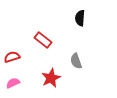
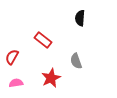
red semicircle: rotated 42 degrees counterclockwise
pink semicircle: moved 3 px right; rotated 16 degrees clockwise
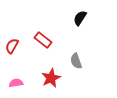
black semicircle: rotated 28 degrees clockwise
red semicircle: moved 11 px up
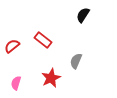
black semicircle: moved 3 px right, 3 px up
red semicircle: rotated 21 degrees clockwise
gray semicircle: rotated 42 degrees clockwise
pink semicircle: rotated 64 degrees counterclockwise
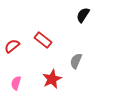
red star: moved 1 px right, 1 px down
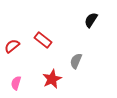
black semicircle: moved 8 px right, 5 px down
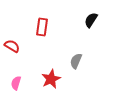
red rectangle: moved 1 px left, 13 px up; rotated 60 degrees clockwise
red semicircle: rotated 70 degrees clockwise
red star: moved 1 px left
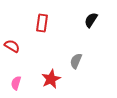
red rectangle: moved 4 px up
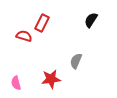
red rectangle: rotated 18 degrees clockwise
red semicircle: moved 12 px right, 10 px up; rotated 14 degrees counterclockwise
red star: rotated 18 degrees clockwise
pink semicircle: rotated 32 degrees counterclockwise
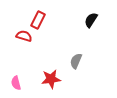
red rectangle: moved 4 px left, 3 px up
